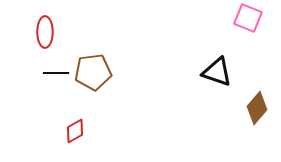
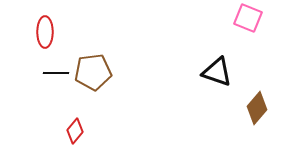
red diamond: rotated 20 degrees counterclockwise
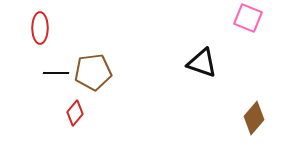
red ellipse: moved 5 px left, 4 px up
black triangle: moved 15 px left, 9 px up
brown diamond: moved 3 px left, 10 px down
red diamond: moved 18 px up
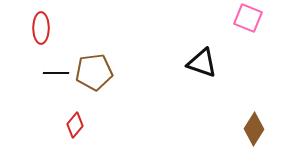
red ellipse: moved 1 px right
brown pentagon: moved 1 px right
red diamond: moved 12 px down
brown diamond: moved 11 px down; rotated 8 degrees counterclockwise
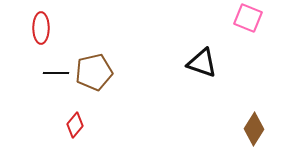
brown pentagon: rotated 6 degrees counterclockwise
